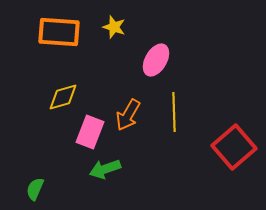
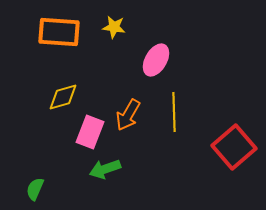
yellow star: rotated 10 degrees counterclockwise
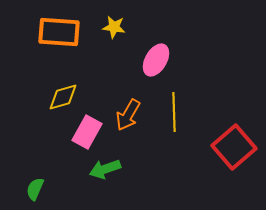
pink rectangle: moved 3 px left; rotated 8 degrees clockwise
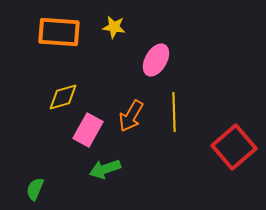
orange arrow: moved 3 px right, 1 px down
pink rectangle: moved 1 px right, 2 px up
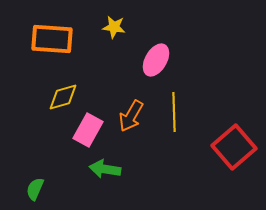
orange rectangle: moved 7 px left, 7 px down
green arrow: rotated 28 degrees clockwise
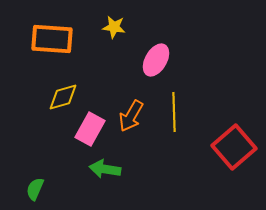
pink rectangle: moved 2 px right, 1 px up
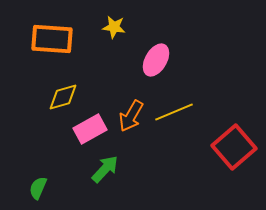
yellow line: rotated 69 degrees clockwise
pink rectangle: rotated 32 degrees clockwise
green arrow: rotated 124 degrees clockwise
green semicircle: moved 3 px right, 1 px up
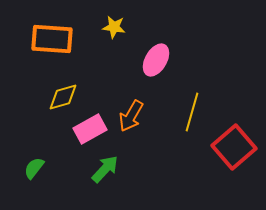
yellow line: moved 18 px right; rotated 51 degrees counterclockwise
green semicircle: moved 4 px left, 20 px up; rotated 15 degrees clockwise
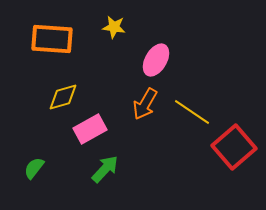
yellow line: rotated 72 degrees counterclockwise
orange arrow: moved 14 px right, 12 px up
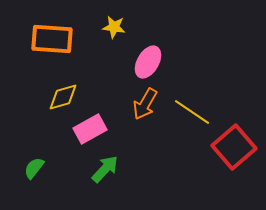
pink ellipse: moved 8 px left, 2 px down
